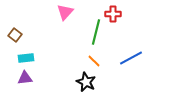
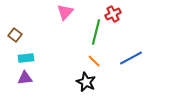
red cross: rotated 28 degrees counterclockwise
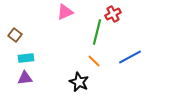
pink triangle: rotated 24 degrees clockwise
green line: moved 1 px right
blue line: moved 1 px left, 1 px up
black star: moved 7 px left
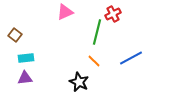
blue line: moved 1 px right, 1 px down
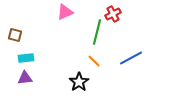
brown square: rotated 24 degrees counterclockwise
black star: rotated 12 degrees clockwise
